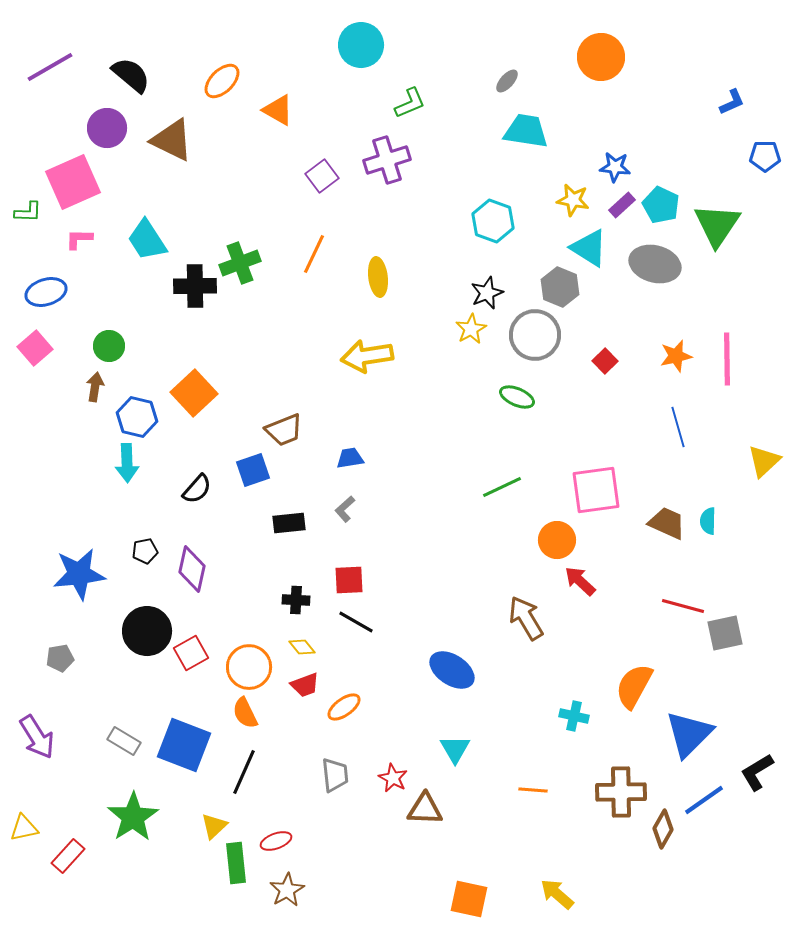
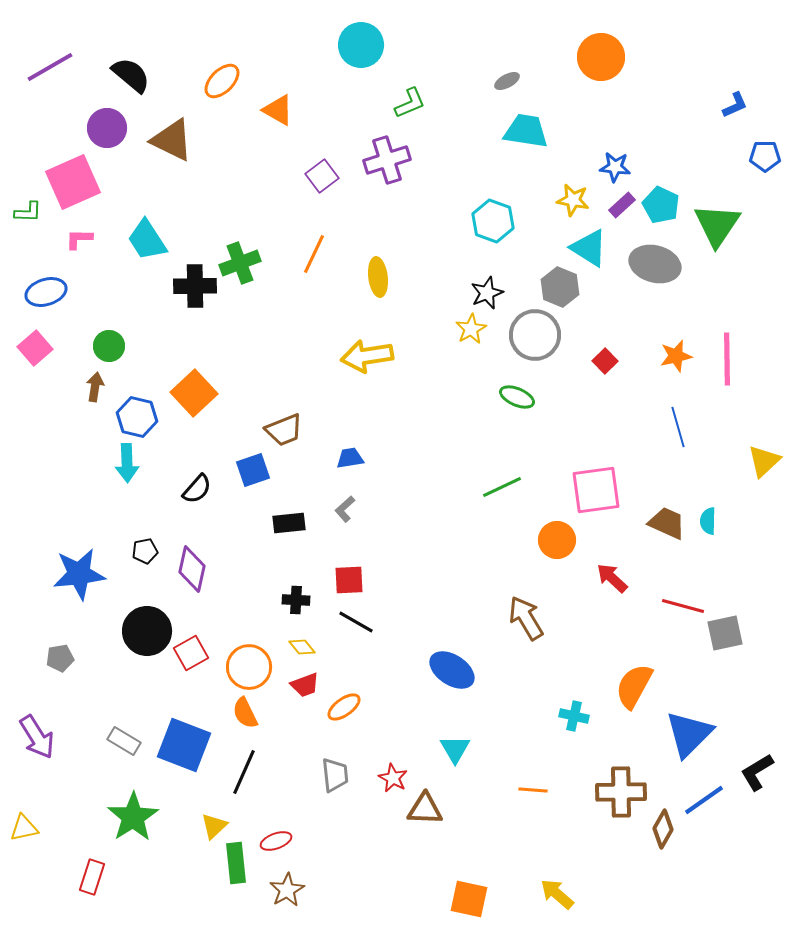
gray ellipse at (507, 81): rotated 20 degrees clockwise
blue L-shape at (732, 102): moved 3 px right, 3 px down
red arrow at (580, 581): moved 32 px right, 3 px up
red rectangle at (68, 856): moved 24 px right, 21 px down; rotated 24 degrees counterclockwise
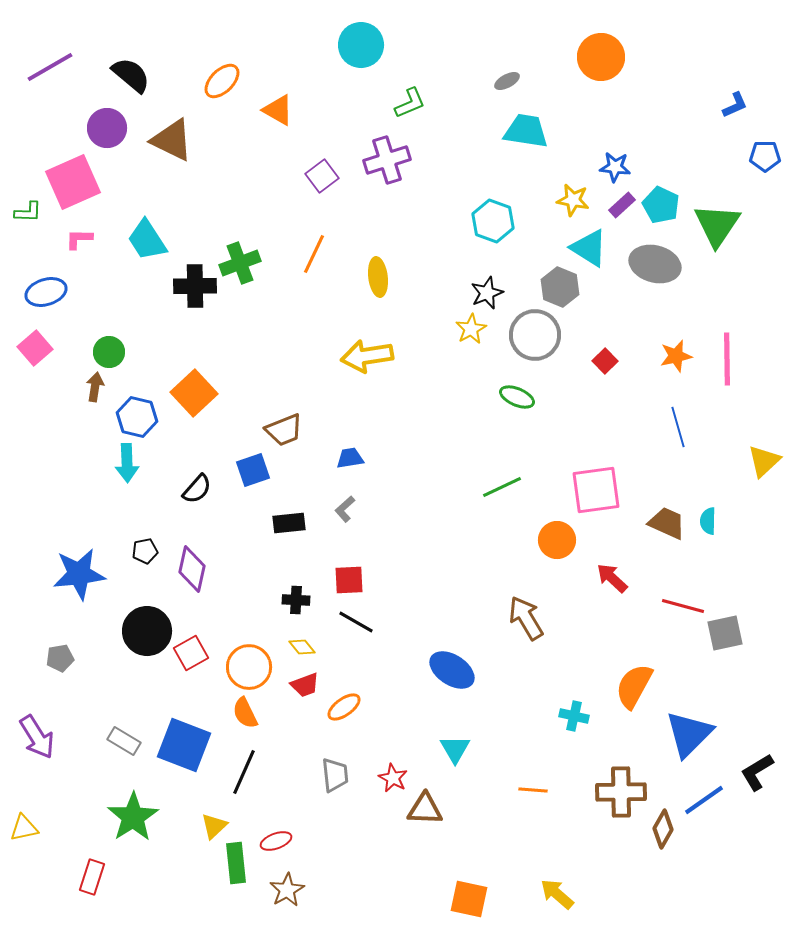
green circle at (109, 346): moved 6 px down
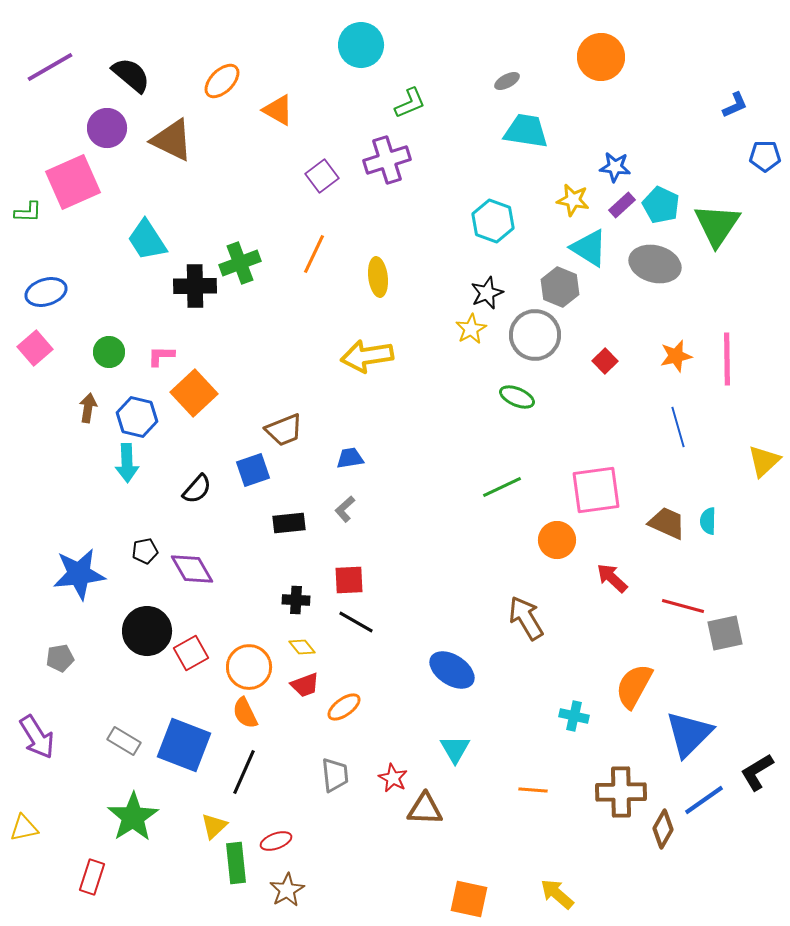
pink L-shape at (79, 239): moved 82 px right, 117 px down
brown arrow at (95, 387): moved 7 px left, 21 px down
purple diamond at (192, 569): rotated 42 degrees counterclockwise
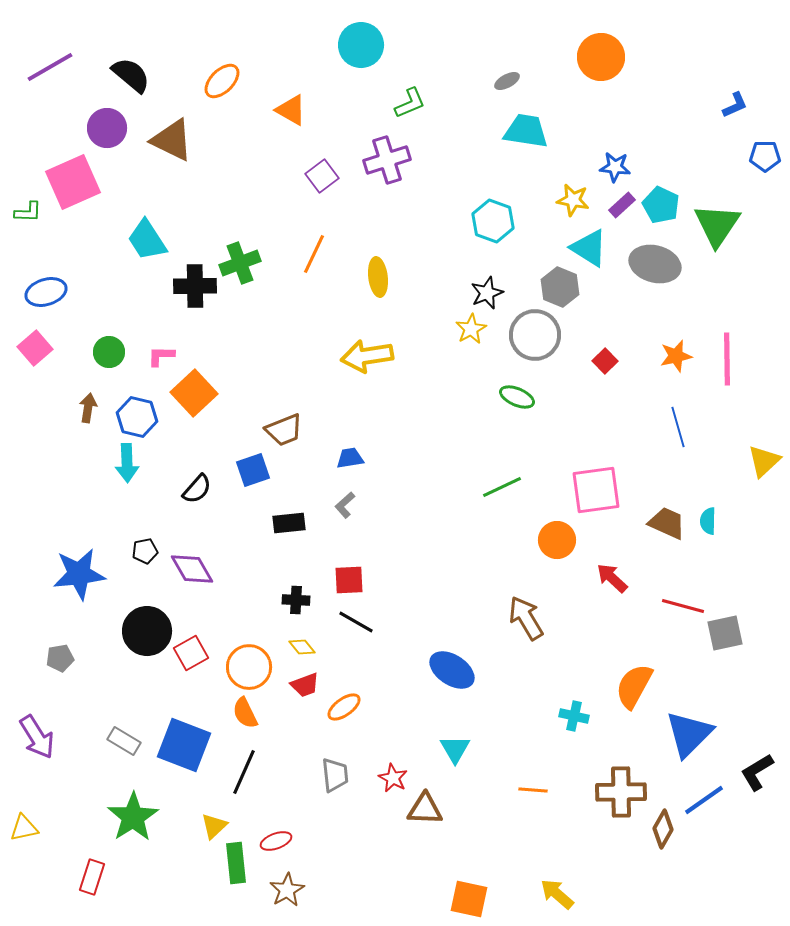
orange triangle at (278, 110): moved 13 px right
gray L-shape at (345, 509): moved 4 px up
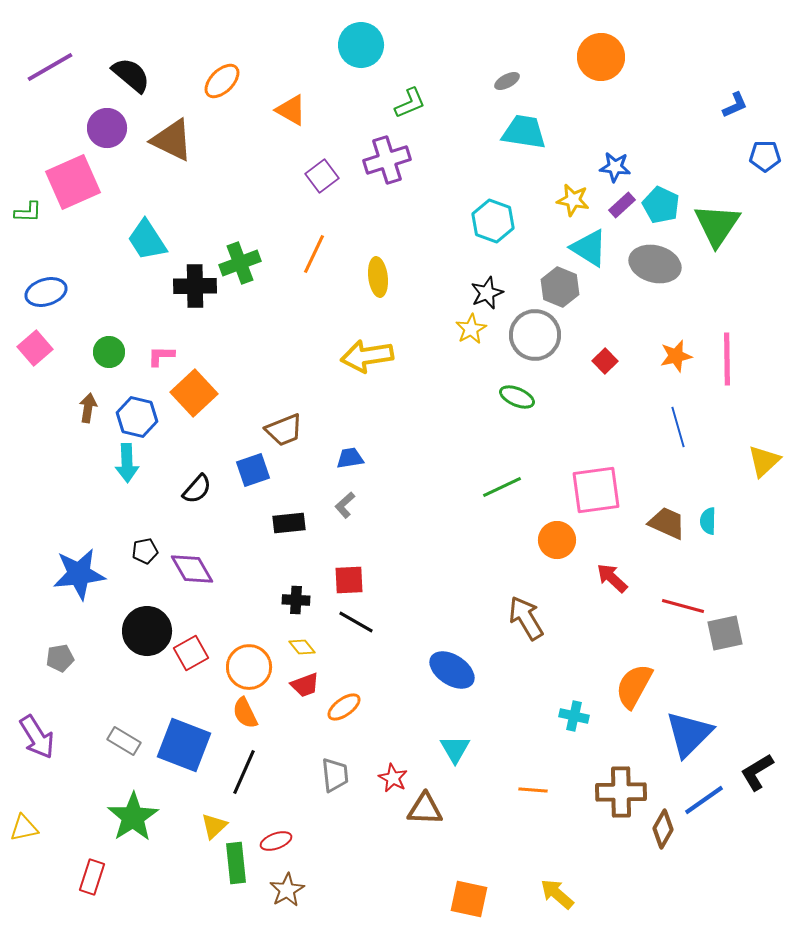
cyan trapezoid at (526, 131): moved 2 px left, 1 px down
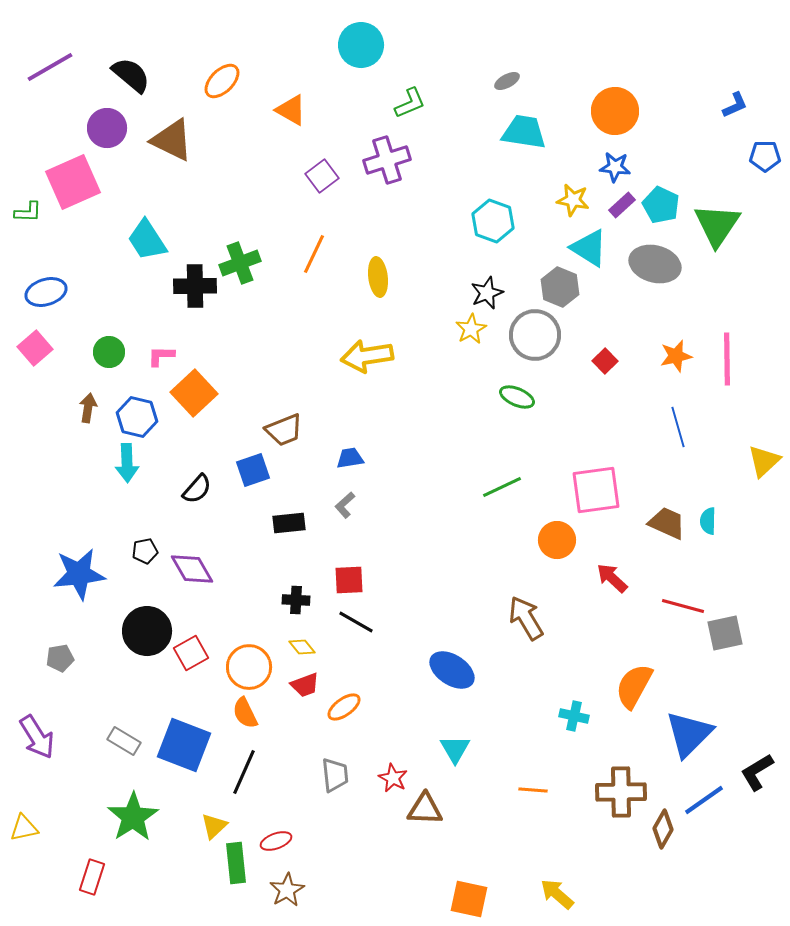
orange circle at (601, 57): moved 14 px right, 54 px down
